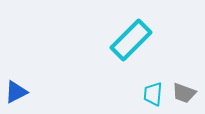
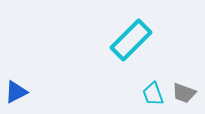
cyan trapezoid: rotated 25 degrees counterclockwise
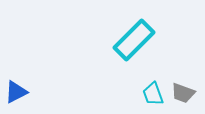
cyan rectangle: moved 3 px right
gray trapezoid: moved 1 px left
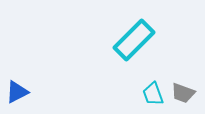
blue triangle: moved 1 px right
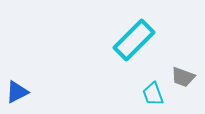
gray trapezoid: moved 16 px up
